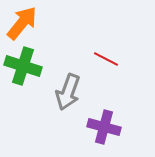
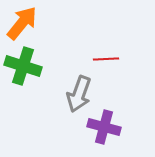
red line: rotated 30 degrees counterclockwise
gray arrow: moved 11 px right, 2 px down
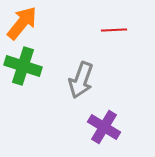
red line: moved 8 px right, 29 px up
gray arrow: moved 2 px right, 14 px up
purple cross: rotated 16 degrees clockwise
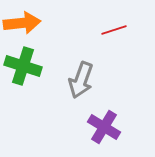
orange arrow: rotated 45 degrees clockwise
red line: rotated 15 degrees counterclockwise
